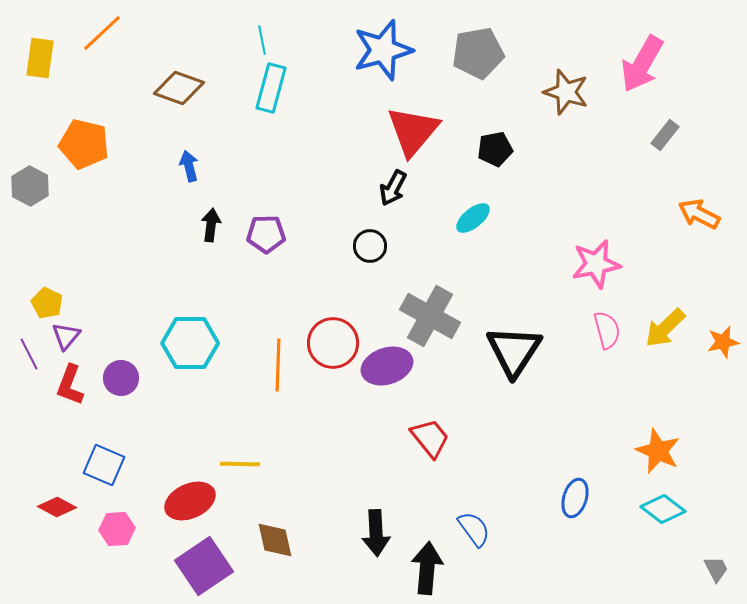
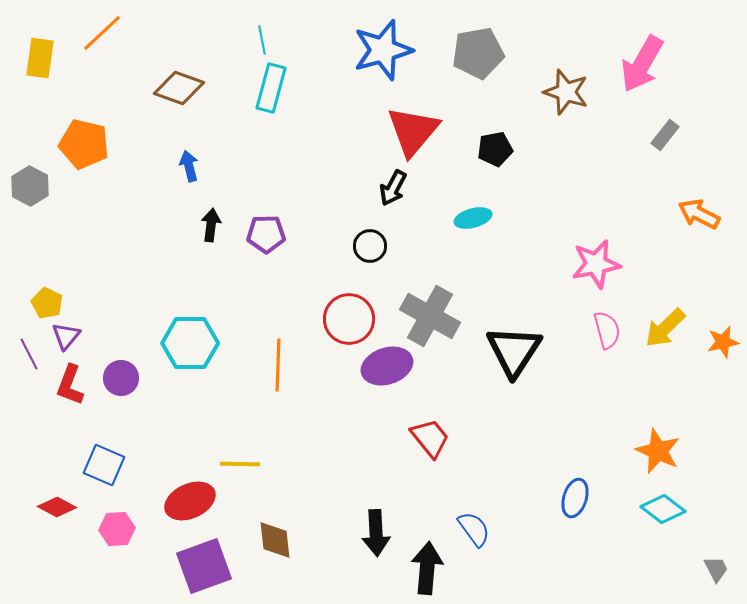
cyan ellipse at (473, 218): rotated 24 degrees clockwise
red circle at (333, 343): moved 16 px right, 24 px up
brown diamond at (275, 540): rotated 6 degrees clockwise
purple square at (204, 566): rotated 14 degrees clockwise
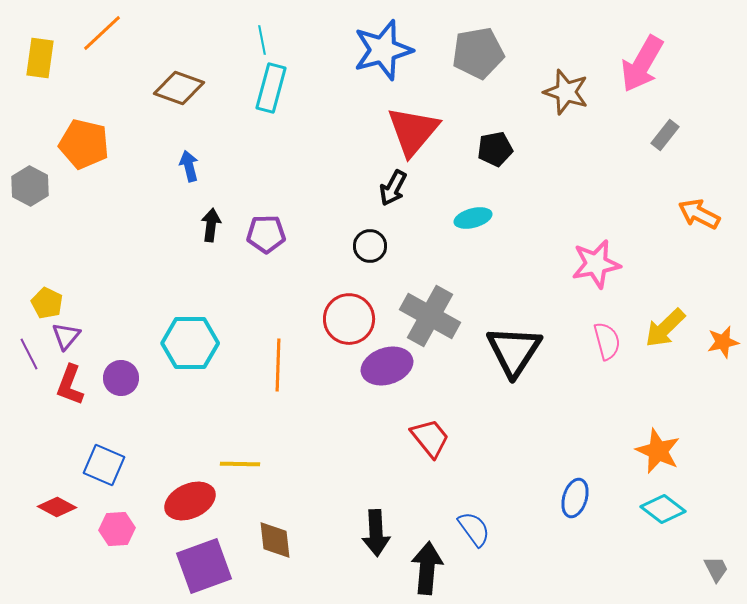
pink semicircle at (607, 330): moved 11 px down
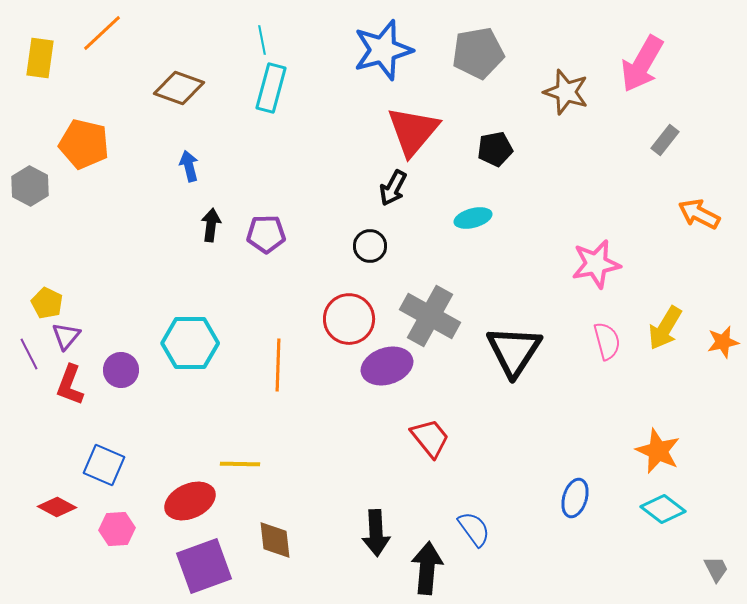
gray rectangle at (665, 135): moved 5 px down
yellow arrow at (665, 328): rotated 15 degrees counterclockwise
purple circle at (121, 378): moved 8 px up
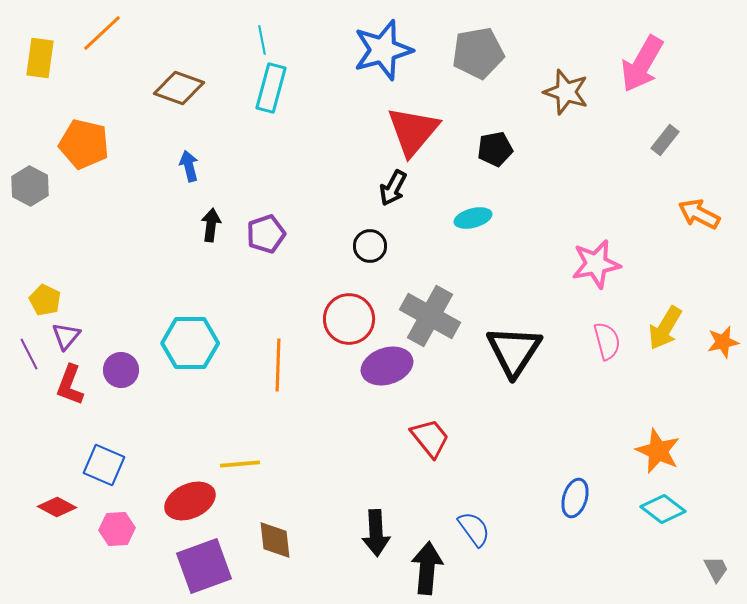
purple pentagon at (266, 234): rotated 18 degrees counterclockwise
yellow pentagon at (47, 303): moved 2 px left, 3 px up
yellow line at (240, 464): rotated 6 degrees counterclockwise
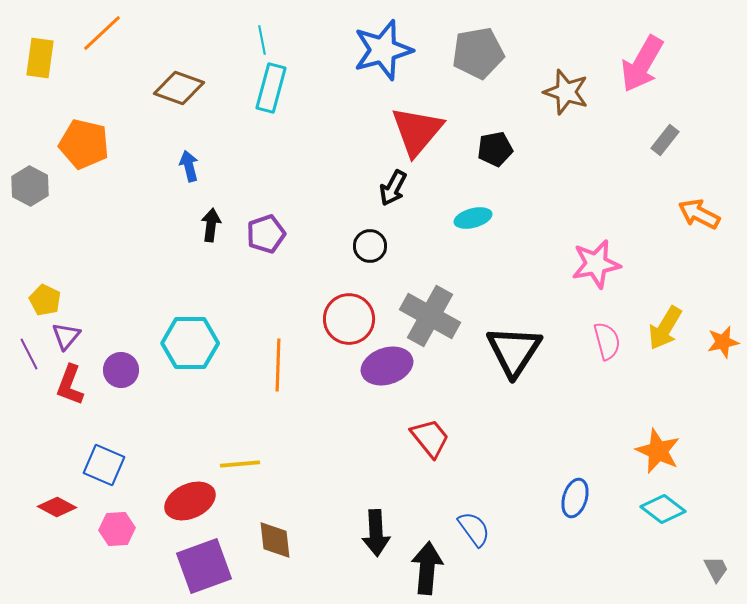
red triangle at (413, 131): moved 4 px right
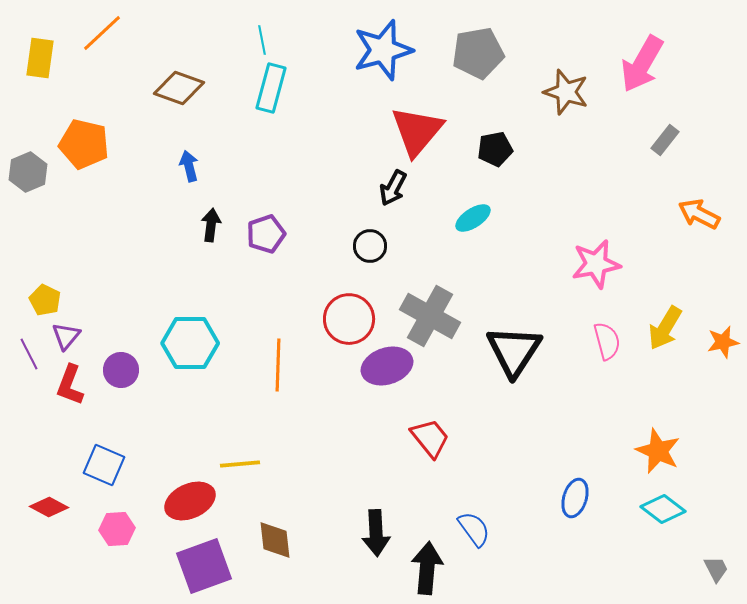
gray hexagon at (30, 186): moved 2 px left, 14 px up; rotated 9 degrees clockwise
cyan ellipse at (473, 218): rotated 18 degrees counterclockwise
red diamond at (57, 507): moved 8 px left
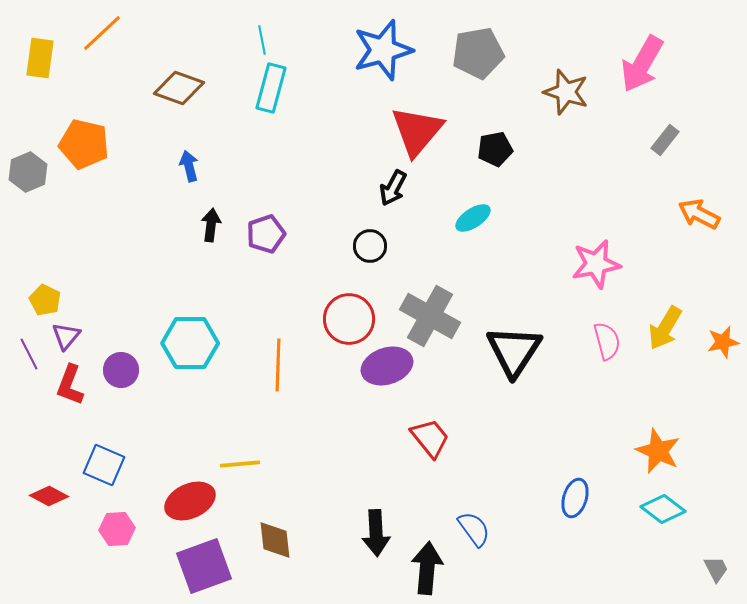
red diamond at (49, 507): moved 11 px up
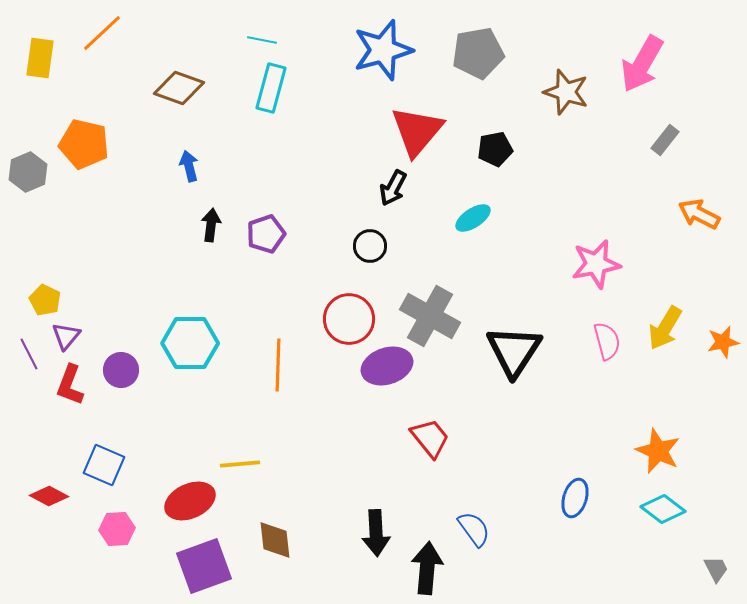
cyan line at (262, 40): rotated 68 degrees counterclockwise
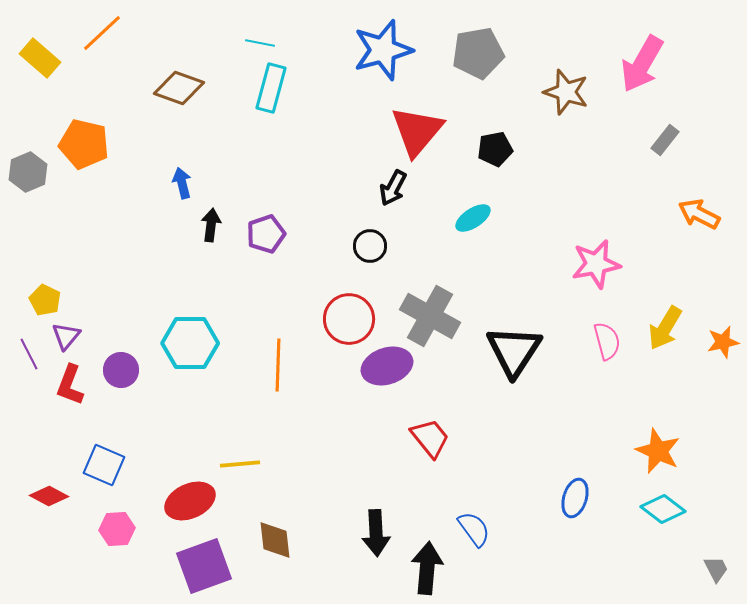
cyan line at (262, 40): moved 2 px left, 3 px down
yellow rectangle at (40, 58): rotated 57 degrees counterclockwise
blue arrow at (189, 166): moved 7 px left, 17 px down
